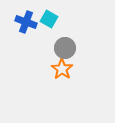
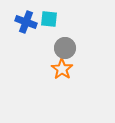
cyan square: rotated 24 degrees counterclockwise
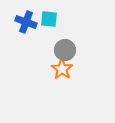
gray circle: moved 2 px down
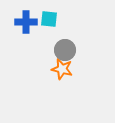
blue cross: rotated 20 degrees counterclockwise
orange star: rotated 20 degrees counterclockwise
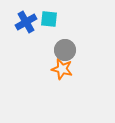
blue cross: rotated 30 degrees counterclockwise
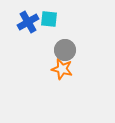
blue cross: moved 2 px right
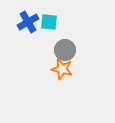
cyan square: moved 3 px down
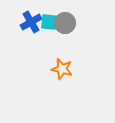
blue cross: moved 3 px right
gray circle: moved 27 px up
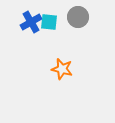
gray circle: moved 13 px right, 6 px up
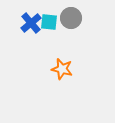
gray circle: moved 7 px left, 1 px down
blue cross: moved 1 px down; rotated 10 degrees counterclockwise
